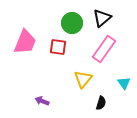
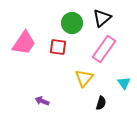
pink trapezoid: moved 1 px left, 1 px down; rotated 12 degrees clockwise
yellow triangle: moved 1 px right, 1 px up
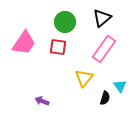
green circle: moved 7 px left, 1 px up
cyan triangle: moved 4 px left, 3 px down
black semicircle: moved 4 px right, 5 px up
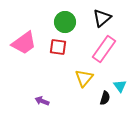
pink trapezoid: rotated 20 degrees clockwise
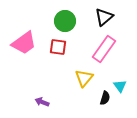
black triangle: moved 2 px right, 1 px up
green circle: moved 1 px up
purple arrow: moved 1 px down
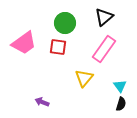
green circle: moved 2 px down
black semicircle: moved 16 px right, 6 px down
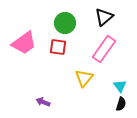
purple arrow: moved 1 px right
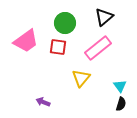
pink trapezoid: moved 2 px right, 2 px up
pink rectangle: moved 6 px left, 1 px up; rotated 16 degrees clockwise
yellow triangle: moved 3 px left
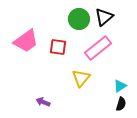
green circle: moved 14 px right, 4 px up
cyan triangle: rotated 32 degrees clockwise
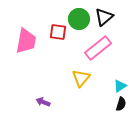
pink trapezoid: rotated 44 degrees counterclockwise
red square: moved 15 px up
